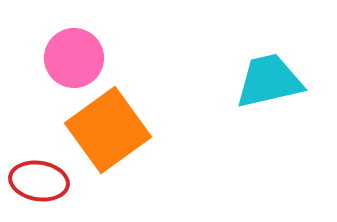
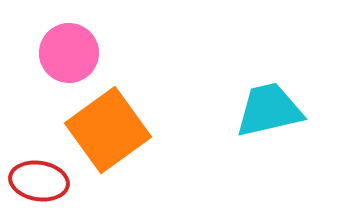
pink circle: moved 5 px left, 5 px up
cyan trapezoid: moved 29 px down
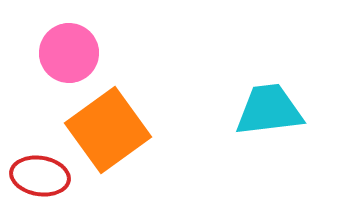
cyan trapezoid: rotated 6 degrees clockwise
red ellipse: moved 1 px right, 5 px up
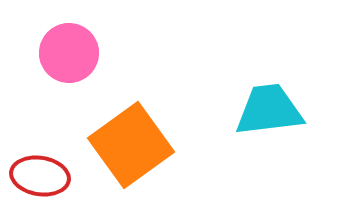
orange square: moved 23 px right, 15 px down
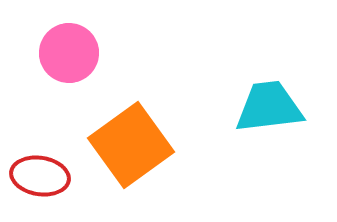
cyan trapezoid: moved 3 px up
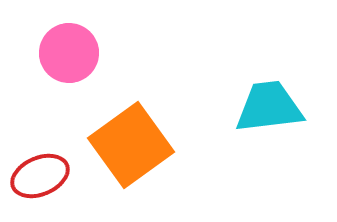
red ellipse: rotated 32 degrees counterclockwise
